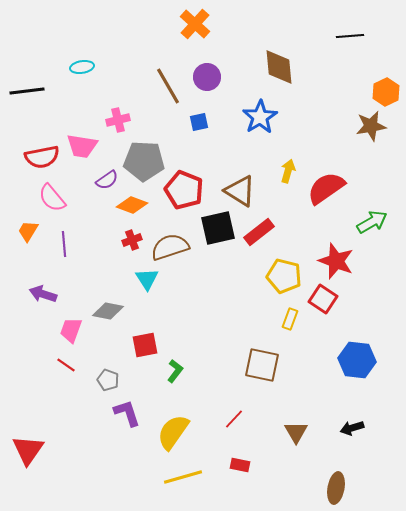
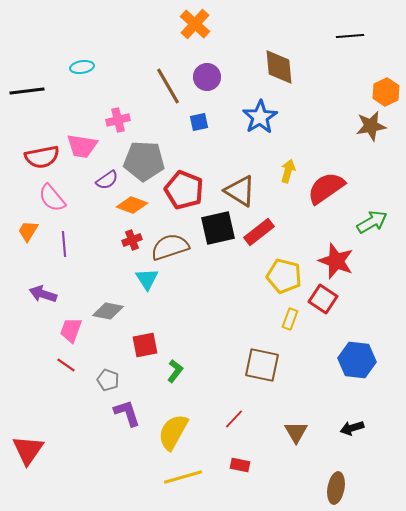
yellow semicircle at (173, 432): rotated 6 degrees counterclockwise
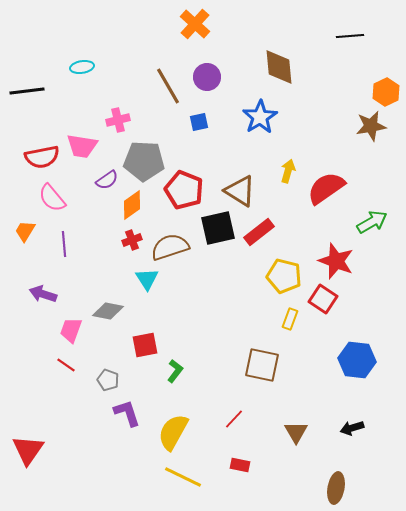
orange diamond at (132, 205): rotated 56 degrees counterclockwise
orange trapezoid at (28, 231): moved 3 px left
yellow line at (183, 477): rotated 42 degrees clockwise
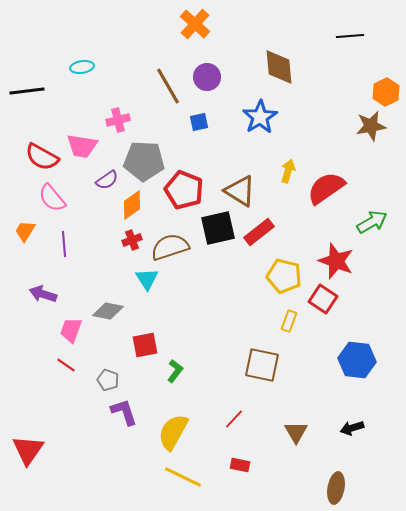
red semicircle at (42, 157): rotated 40 degrees clockwise
yellow rectangle at (290, 319): moved 1 px left, 2 px down
purple L-shape at (127, 413): moved 3 px left, 1 px up
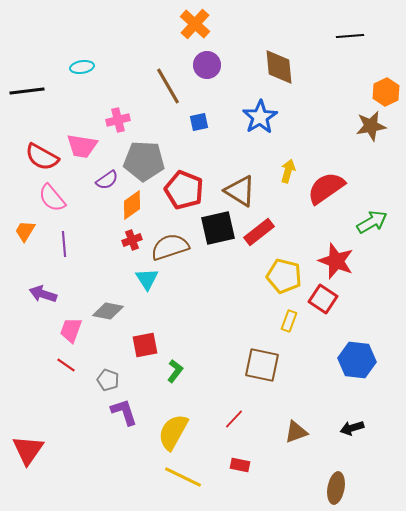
purple circle at (207, 77): moved 12 px up
brown triangle at (296, 432): rotated 40 degrees clockwise
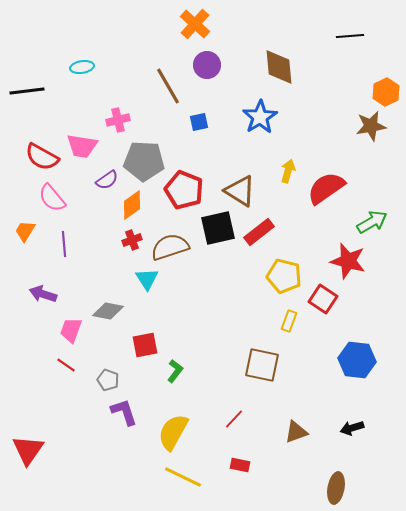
red star at (336, 261): moved 12 px right; rotated 6 degrees counterclockwise
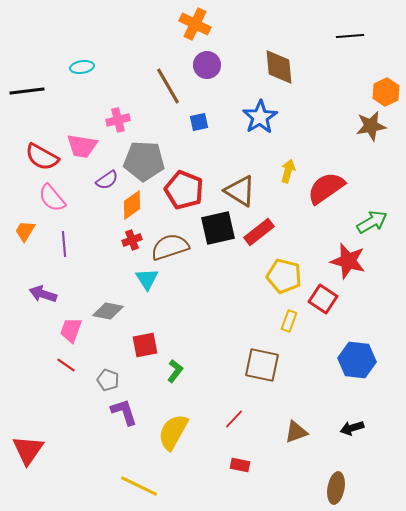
orange cross at (195, 24): rotated 16 degrees counterclockwise
yellow line at (183, 477): moved 44 px left, 9 px down
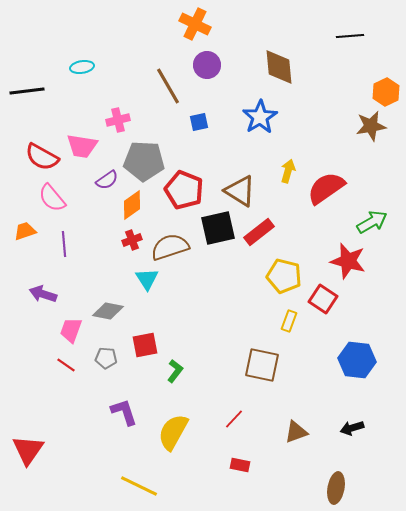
orange trapezoid at (25, 231): rotated 40 degrees clockwise
gray pentagon at (108, 380): moved 2 px left, 22 px up; rotated 15 degrees counterclockwise
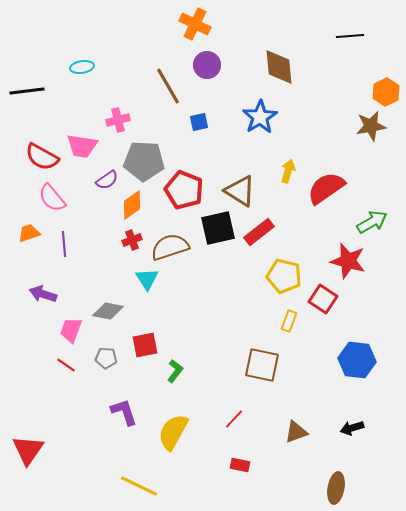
orange trapezoid at (25, 231): moved 4 px right, 2 px down
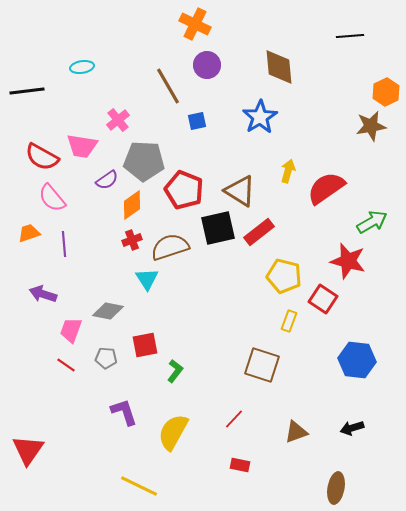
pink cross at (118, 120): rotated 25 degrees counterclockwise
blue square at (199, 122): moved 2 px left, 1 px up
brown square at (262, 365): rotated 6 degrees clockwise
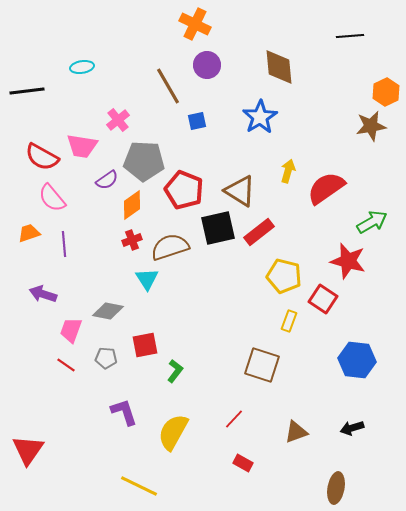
red rectangle at (240, 465): moved 3 px right, 2 px up; rotated 18 degrees clockwise
